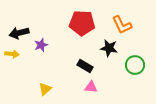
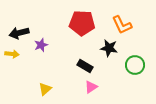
pink triangle: rotated 40 degrees counterclockwise
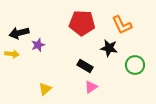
purple star: moved 3 px left
